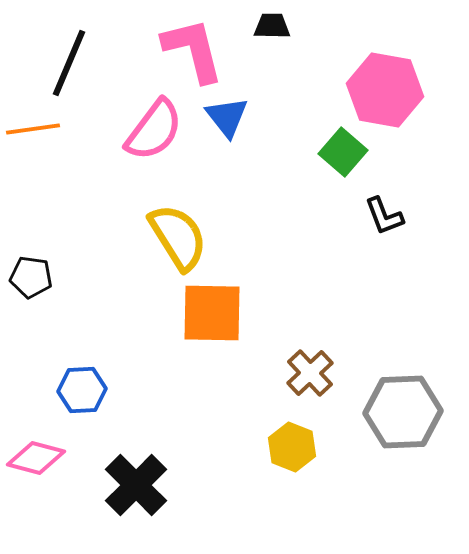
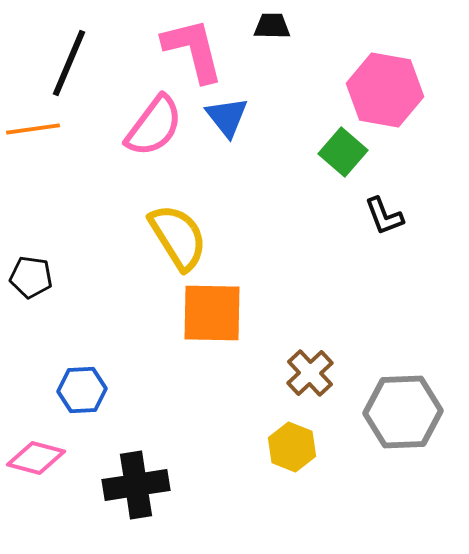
pink semicircle: moved 4 px up
black cross: rotated 36 degrees clockwise
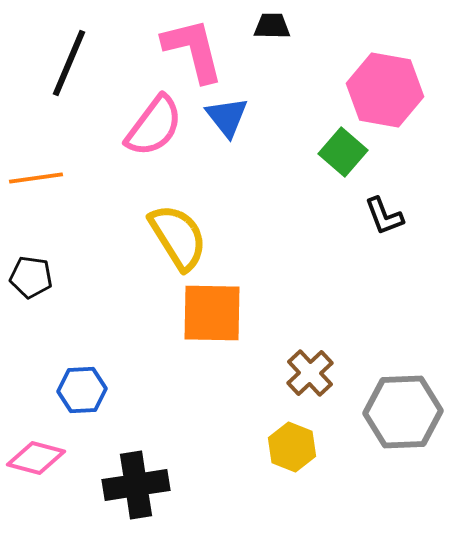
orange line: moved 3 px right, 49 px down
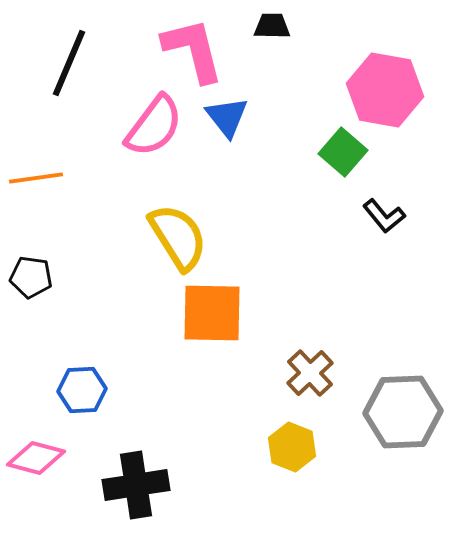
black L-shape: rotated 18 degrees counterclockwise
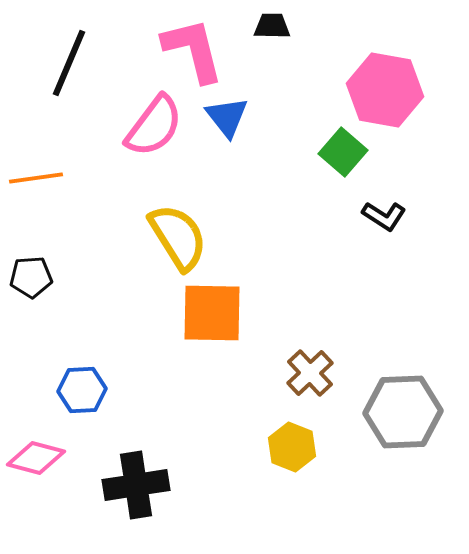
black L-shape: rotated 18 degrees counterclockwise
black pentagon: rotated 12 degrees counterclockwise
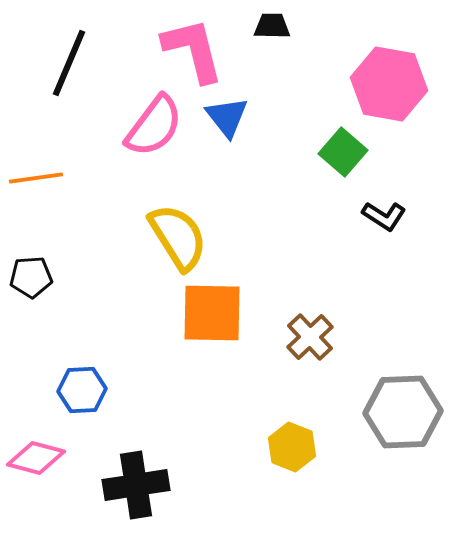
pink hexagon: moved 4 px right, 6 px up
brown cross: moved 36 px up
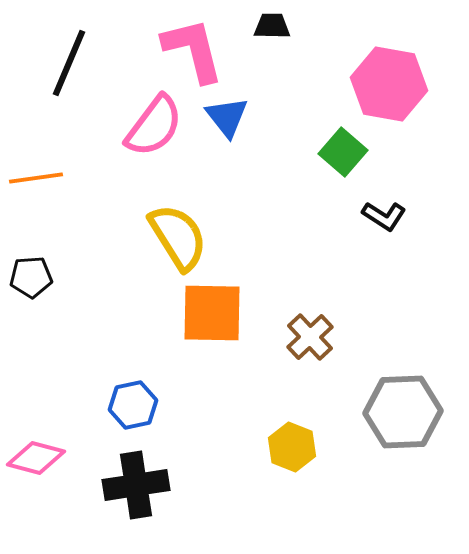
blue hexagon: moved 51 px right, 15 px down; rotated 9 degrees counterclockwise
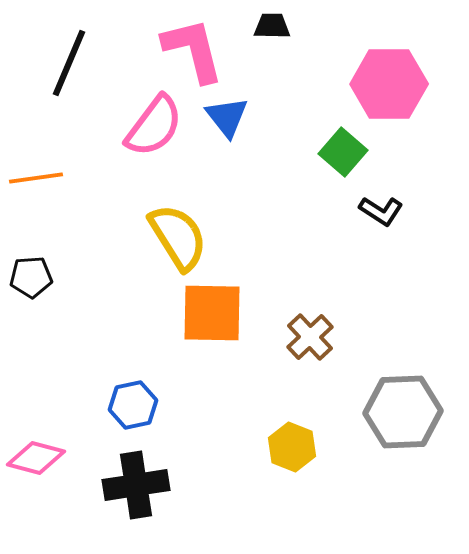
pink hexagon: rotated 10 degrees counterclockwise
black L-shape: moved 3 px left, 5 px up
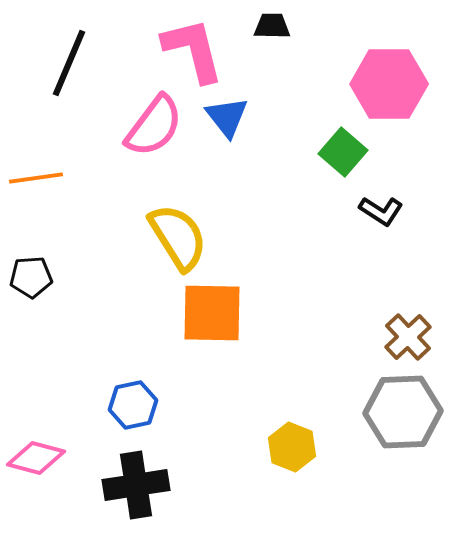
brown cross: moved 98 px right
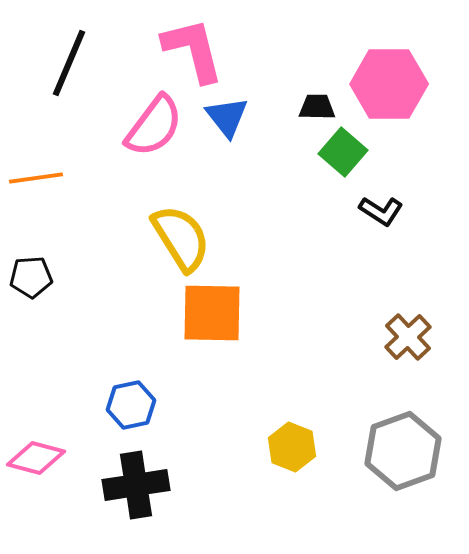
black trapezoid: moved 45 px right, 81 px down
yellow semicircle: moved 3 px right, 1 px down
blue hexagon: moved 2 px left
gray hexagon: moved 39 px down; rotated 18 degrees counterclockwise
